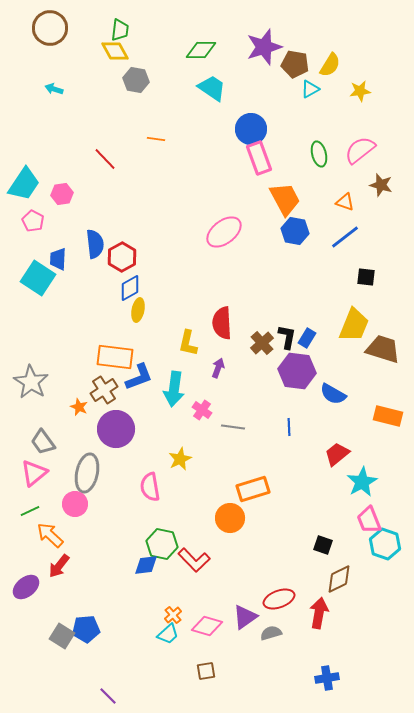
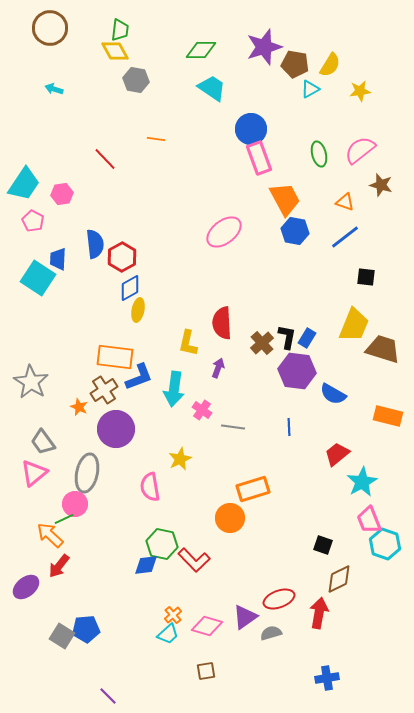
green line at (30, 511): moved 34 px right, 8 px down
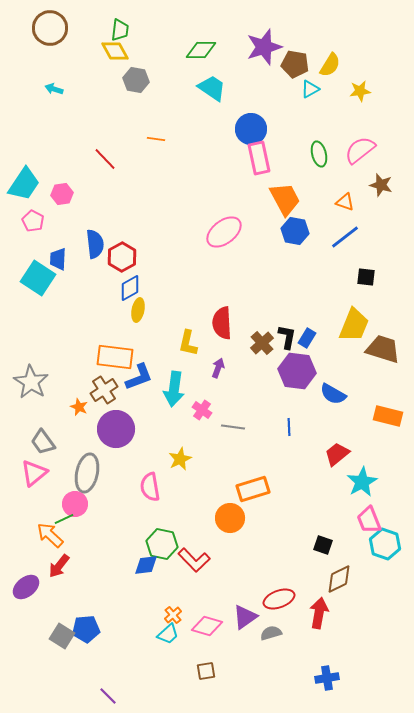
pink rectangle at (259, 158): rotated 8 degrees clockwise
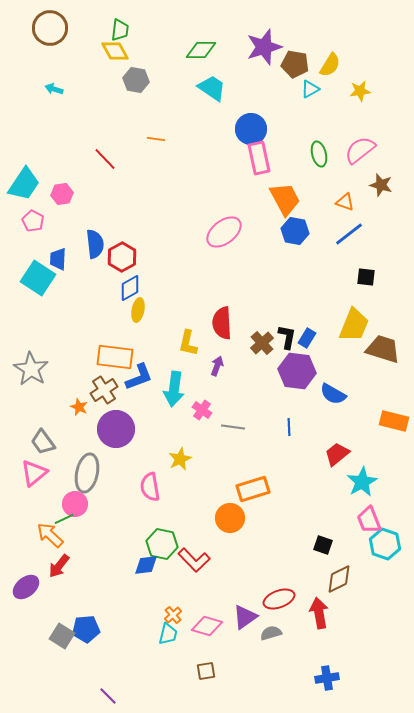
blue line at (345, 237): moved 4 px right, 3 px up
purple arrow at (218, 368): moved 1 px left, 2 px up
gray star at (31, 382): moved 13 px up
orange rectangle at (388, 416): moved 6 px right, 5 px down
red arrow at (319, 613): rotated 20 degrees counterclockwise
cyan trapezoid at (168, 634): rotated 35 degrees counterclockwise
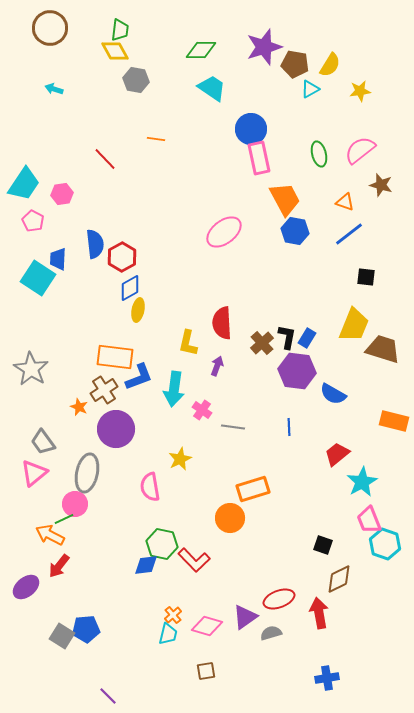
orange arrow at (50, 535): rotated 16 degrees counterclockwise
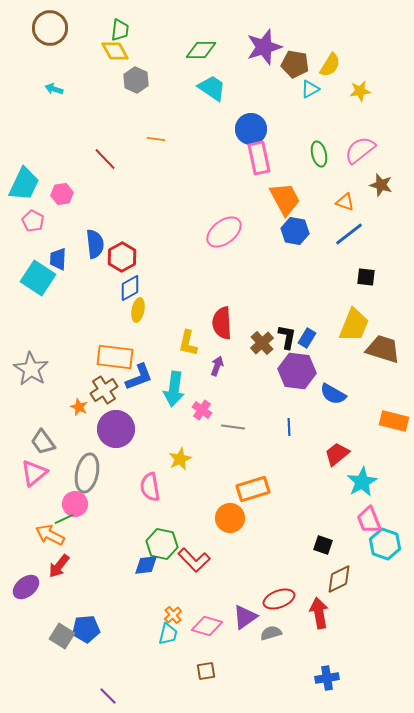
gray hexagon at (136, 80): rotated 15 degrees clockwise
cyan trapezoid at (24, 184): rotated 9 degrees counterclockwise
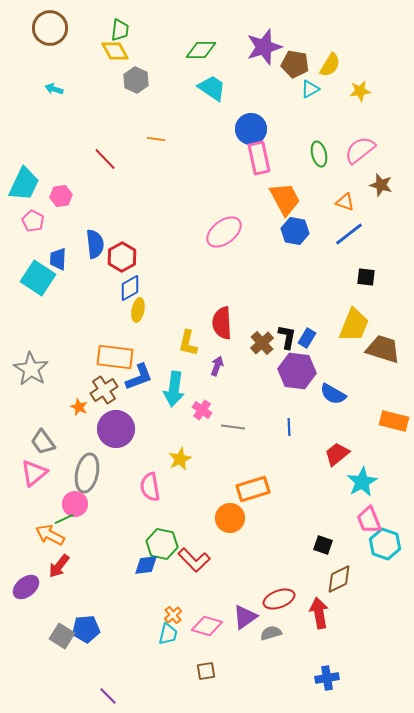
pink hexagon at (62, 194): moved 1 px left, 2 px down
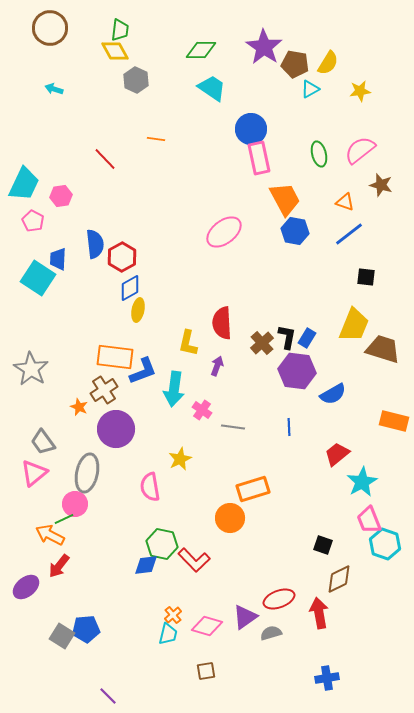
purple star at (264, 47): rotated 21 degrees counterclockwise
yellow semicircle at (330, 65): moved 2 px left, 2 px up
blue L-shape at (139, 377): moved 4 px right, 6 px up
blue semicircle at (333, 394): rotated 60 degrees counterclockwise
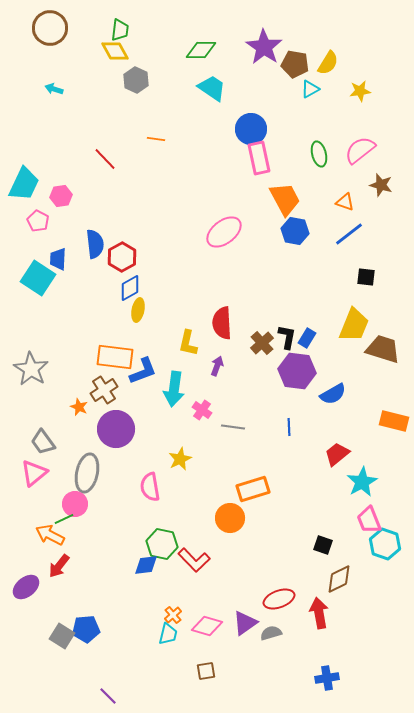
pink pentagon at (33, 221): moved 5 px right
purple triangle at (245, 617): moved 6 px down
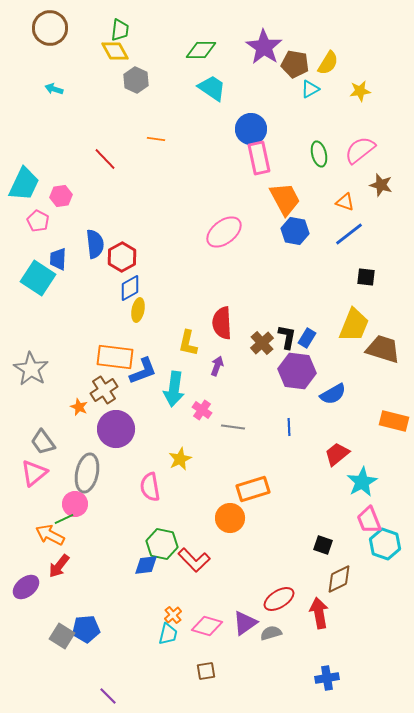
red ellipse at (279, 599): rotated 12 degrees counterclockwise
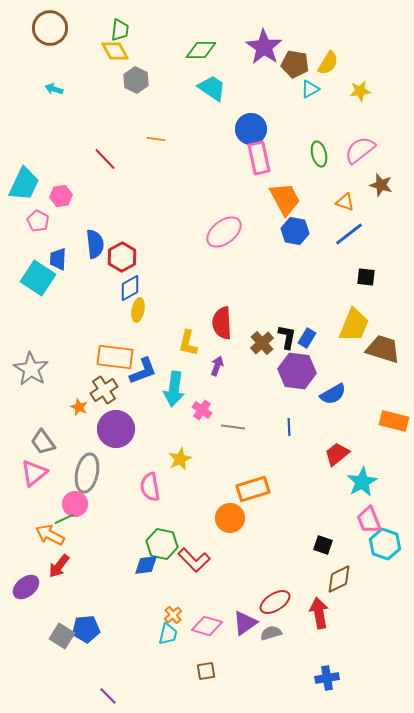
red ellipse at (279, 599): moved 4 px left, 3 px down
